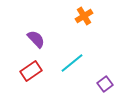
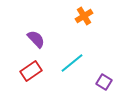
purple square: moved 1 px left, 2 px up; rotated 21 degrees counterclockwise
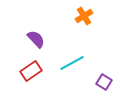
cyan line: rotated 10 degrees clockwise
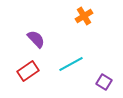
cyan line: moved 1 px left, 1 px down
red rectangle: moved 3 px left
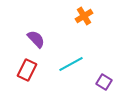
red rectangle: moved 1 px left, 1 px up; rotated 30 degrees counterclockwise
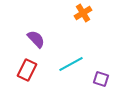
orange cross: moved 1 px left, 3 px up
purple square: moved 3 px left, 3 px up; rotated 14 degrees counterclockwise
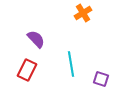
cyan line: rotated 70 degrees counterclockwise
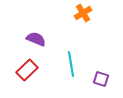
purple semicircle: rotated 24 degrees counterclockwise
red rectangle: rotated 20 degrees clockwise
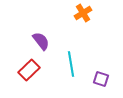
purple semicircle: moved 5 px right, 2 px down; rotated 30 degrees clockwise
red rectangle: moved 2 px right
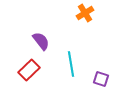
orange cross: moved 2 px right
